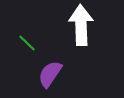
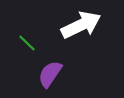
white arrow: rotated 66 degrees clockwise
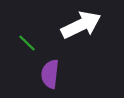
purple semicircle: rotated 28 degrees counterclockwise
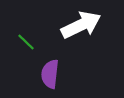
green line: moved 1 px left, 1 px up
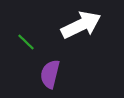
purple semicircle: rotated 8 degrees clockwise
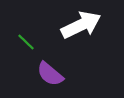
purple semicircle: rotated 64 degrees counterclockwise
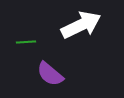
green line: rotated 48 degrees counterclockwise
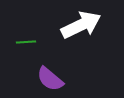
purple semicircle: moved 5 px down
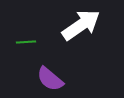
white arrow: rotated 9 degrees counterclockwise
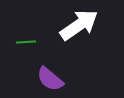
white arrow: moved 2 px left
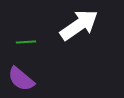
purple semicircle: moved 29 px left
